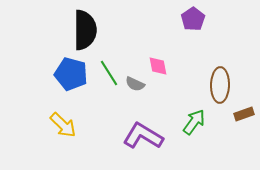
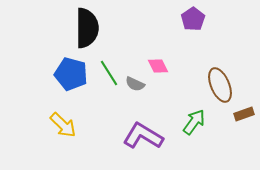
black semicircle: moved 2 px right, 2 px up
pink diamond: rotated 15 degrees counterclockwise
brown ellipse: rotated 24 degrees counterclockwise
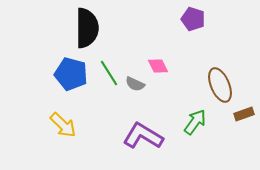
purple pentagon: rotated 20 degrees counterclockwise
green arrow: moved 1 px right
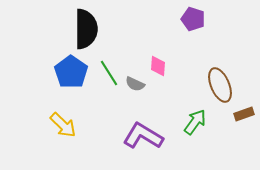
black semicircle: moved 1 px left, 1 px down
pink diamond: rotated 30 degrees clockwise
blue pentagon: moved 2 px up; rotated 20 degrees clockwise
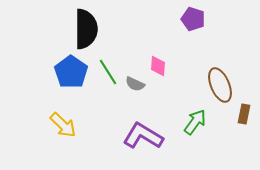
green line: moved 1 px left, 1 px up
brown rectangle: rotated 60 degrees counterclockwise
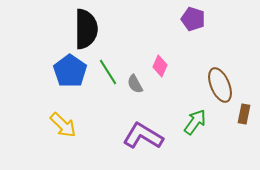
pink diamond: moved 2 px right; rotated 20 degrees clockwise
blue pentagon: moved 1 px left, 1 px up
gray semicircle: rotated 36 degrees clockwise
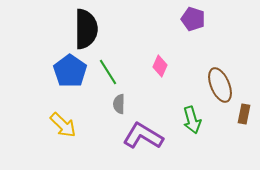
gray semicircle: moved 16 px left, 20 px down; rotated 30 degrees clockwise
green arrow: moved 3 px left, 2 px up; rotated 128 degrees clockwise
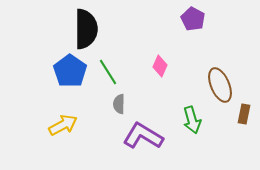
purple pentagon: rotated 10 degrees clockwise
yellow arrow: rotated 72 degrees counterclockwise
